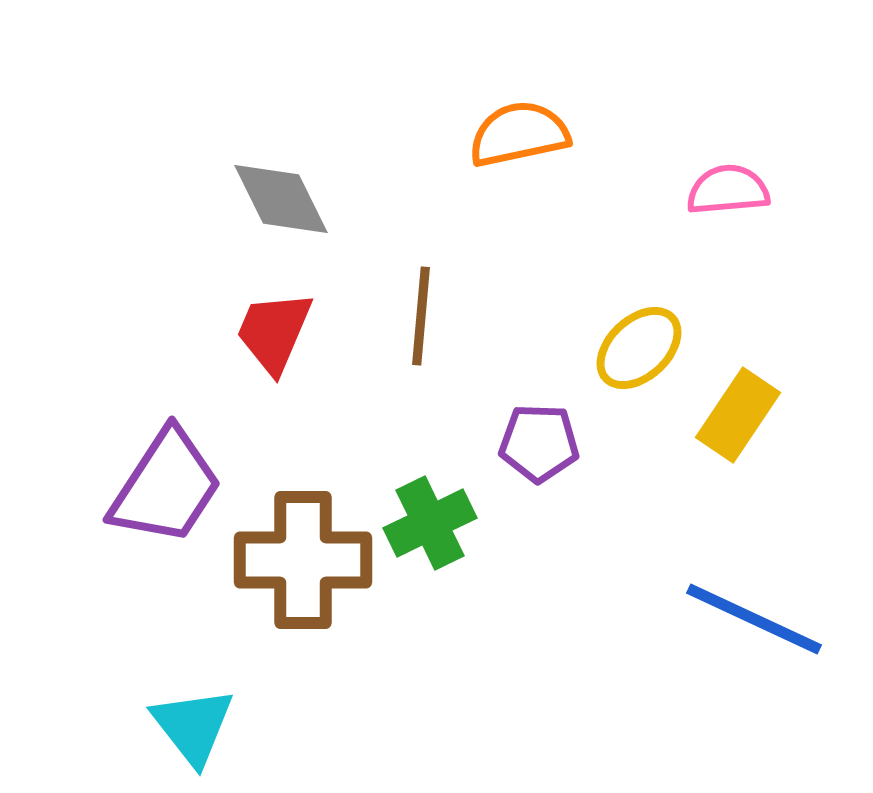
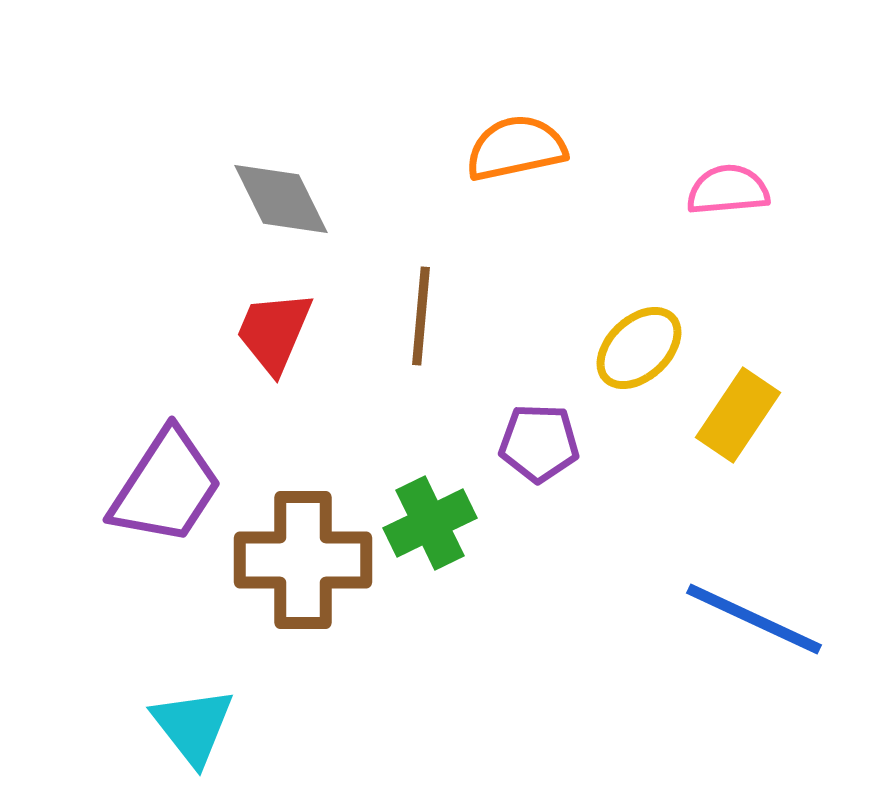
orange semicircle: moved 3 px left, 14 px down
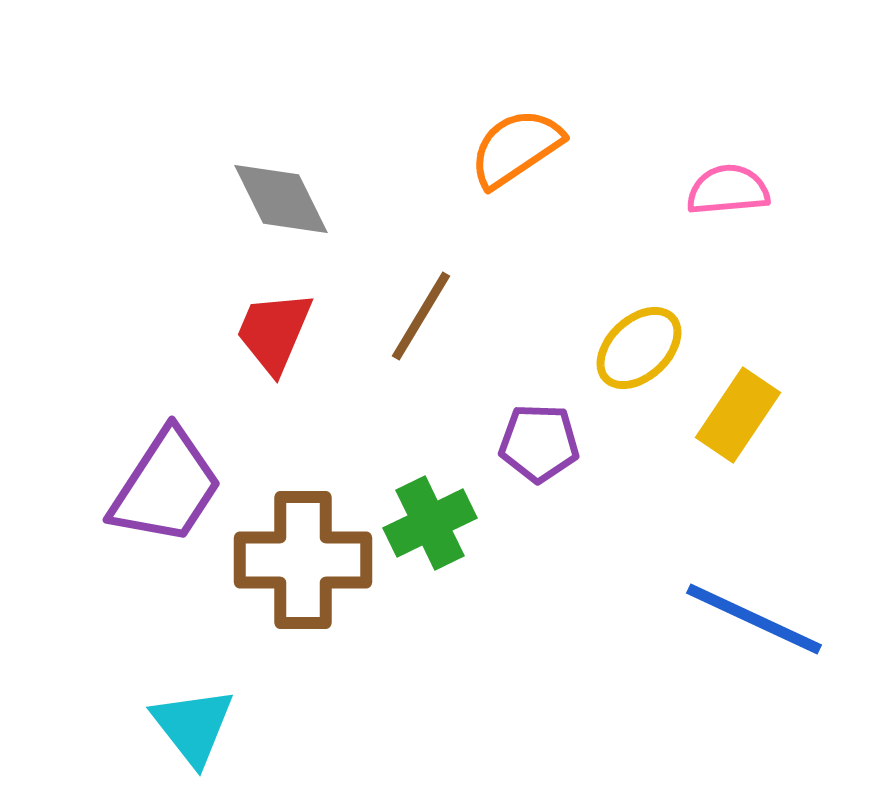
orange semicircle: rotated 22 degrees counterclockwise
brown line: rotated 26 degrees clockwise
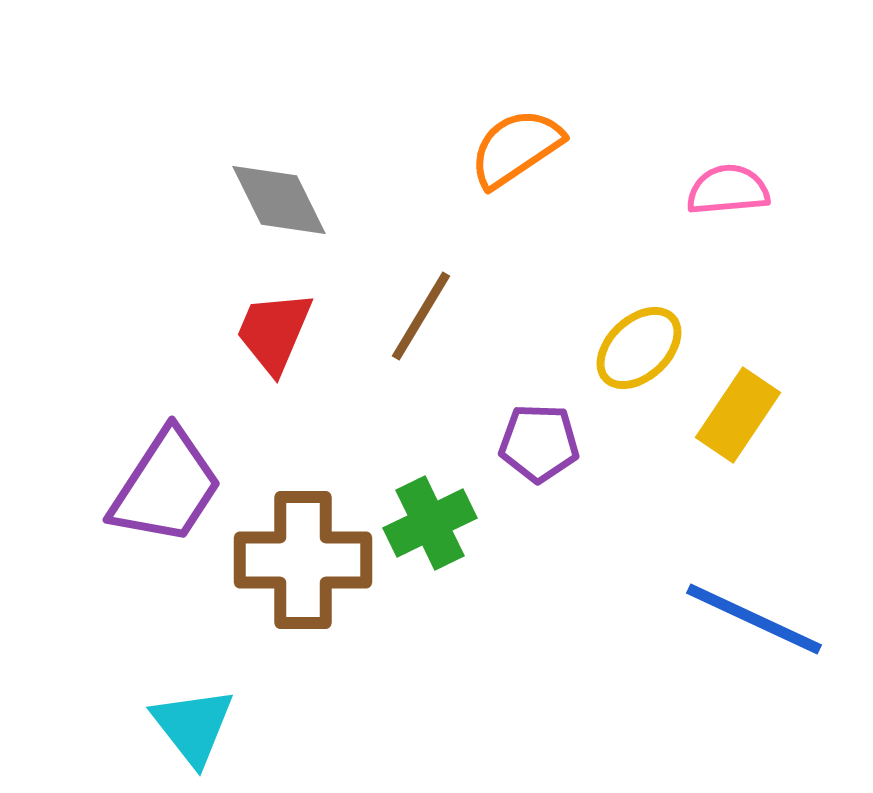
gray diamond: moved 2 px left, 1 px down
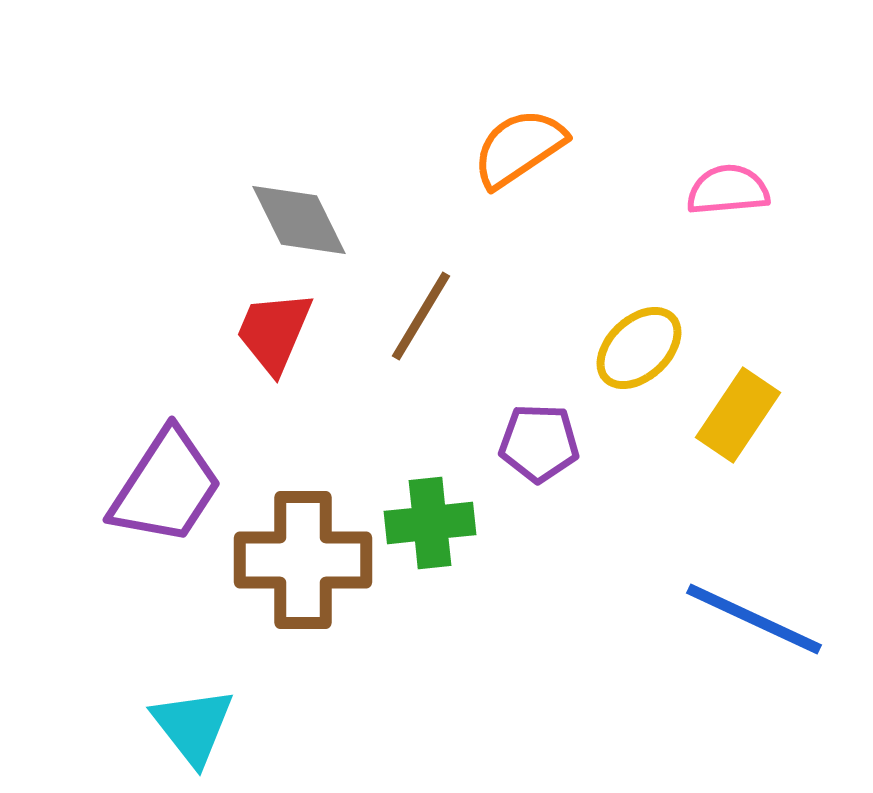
orange semicircle: moved 3 px right
gray diamond: moved 20 px right, 20 px down
green cross: rotated 20 degrees clockwise
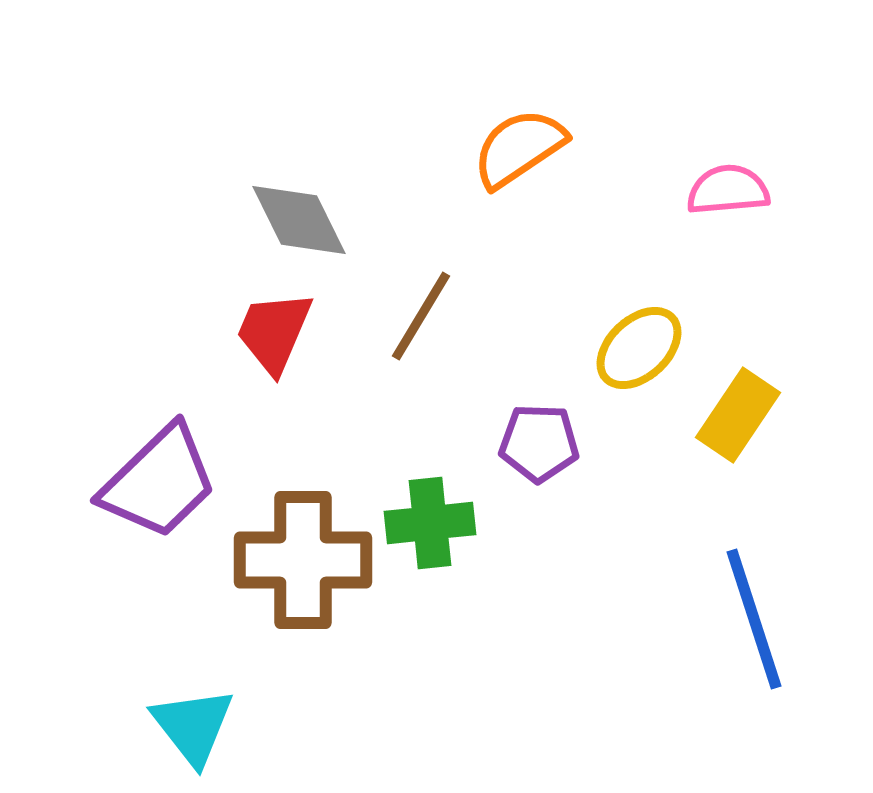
purple trapezoid: moved 7 px left, 5 px up; rotated 13 degrees clockwise
blue line: rotated 47 degrees clockwise
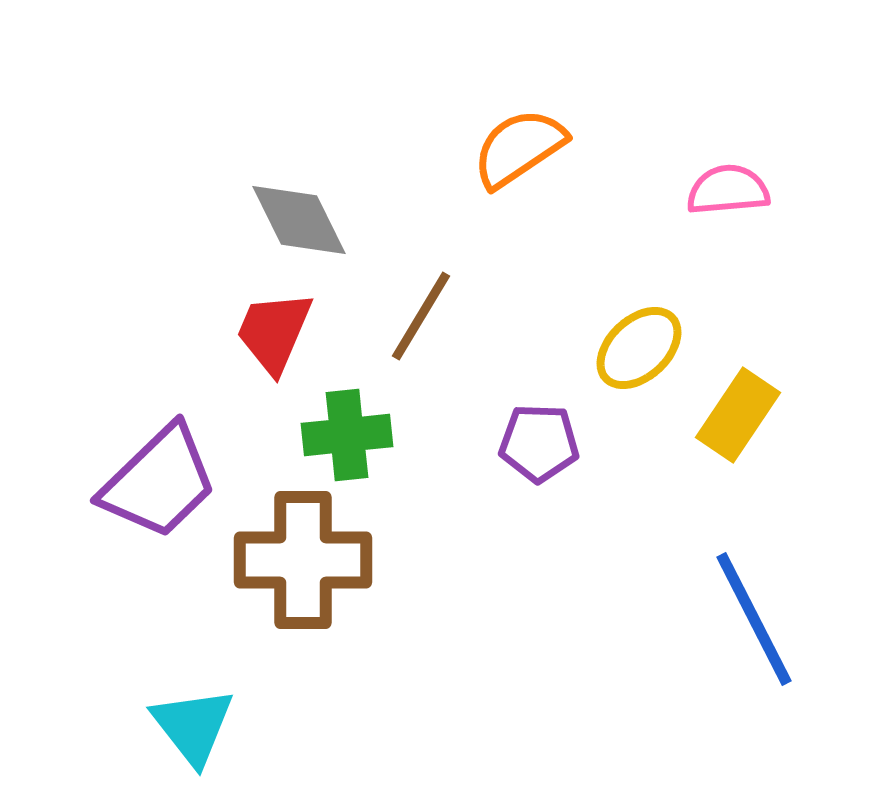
green cross: moved 83 px left, 88 px up
blue line: rotated 9 degrees counterclockwise
